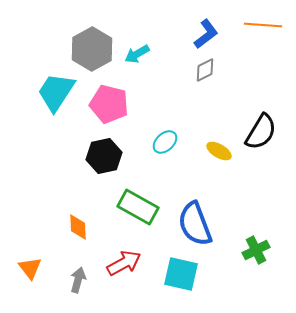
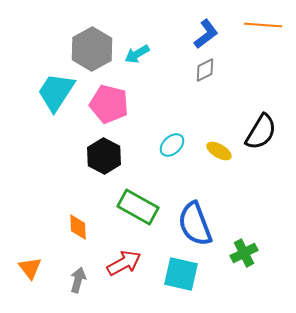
cyan ellipse: moved 7 px right, 3 px down
black hexagon: rotated 20 degrees counterclockwise
green cross: moved 12 px left, 3 px down
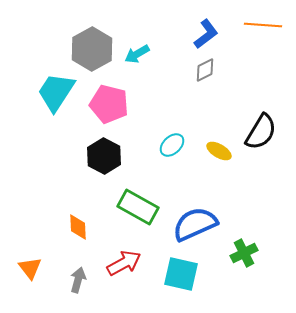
blue semicircle: rotated 87 degrees clockwise
